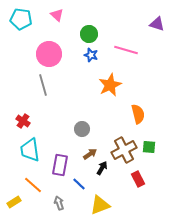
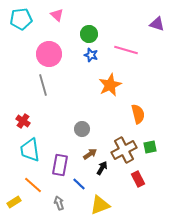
cyan pentagon: rotated 15 degrees counterclockwise
green square: moved 1 px right; rotated 16 degrees counterclockwise
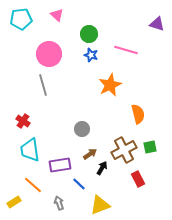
purple rectangle: rotated 70 degrees clockwise
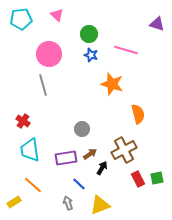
orange star: moved 2 px right, 1 px up; rotated 30 degrees counterclockwise
green square: moved 7 px right, 31 px down
purple rectangle: moved 6 px right, 7 px up
gray arrow: moved 9 px right
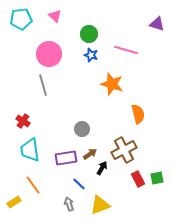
pink triangle: moved 2 px left, 1 px down
orange line: rotated 12 degrees clockwise
gray arrow: moved 1 px right, 1 px down
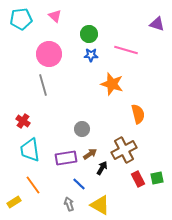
blue star: rotated 16 degrees counterclockwise
yellow triangle: rotated 50 degrees clockwise
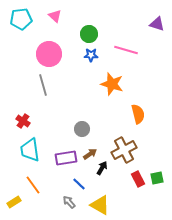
gray arrow: moved 2 px up; rotated 24 degrees counterclockwise
